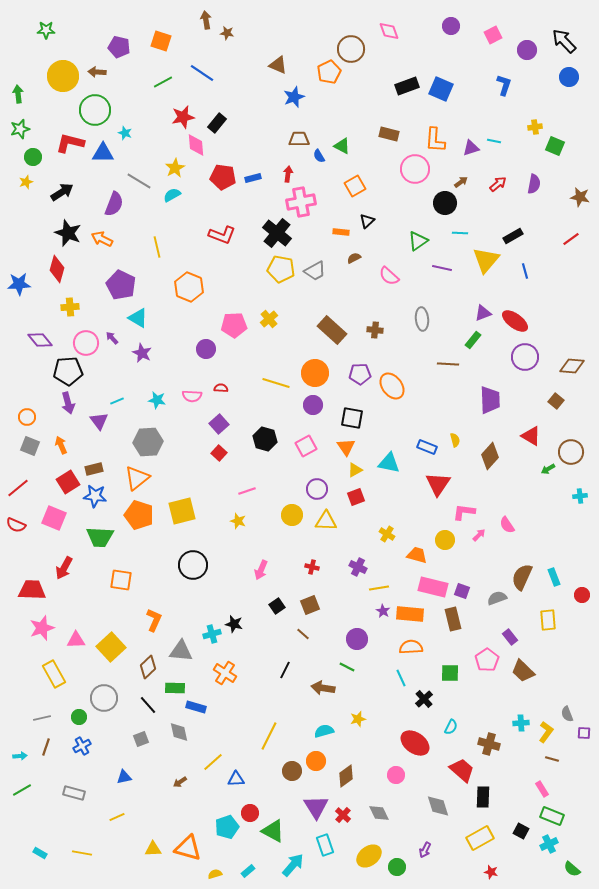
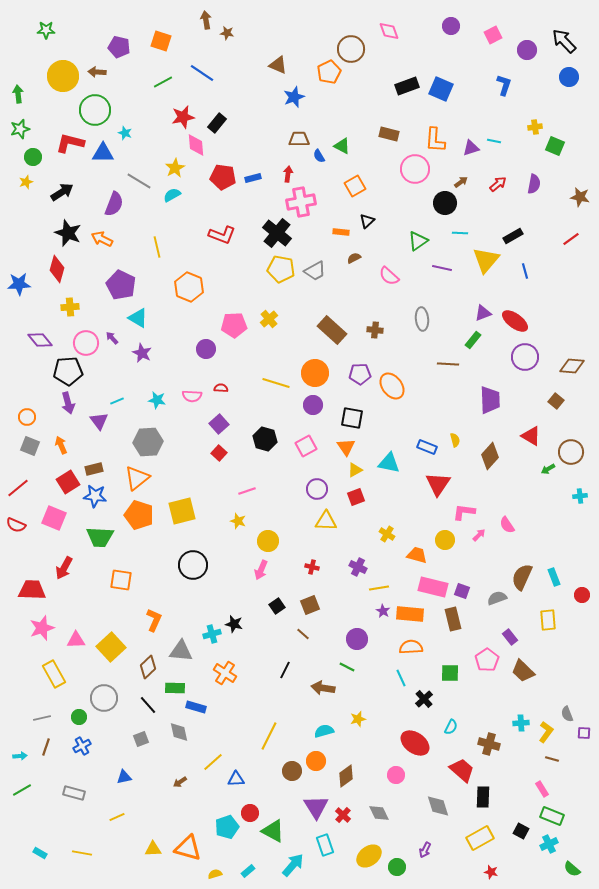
yellow circle at (292, 515): moved 24 px left, 26 px down
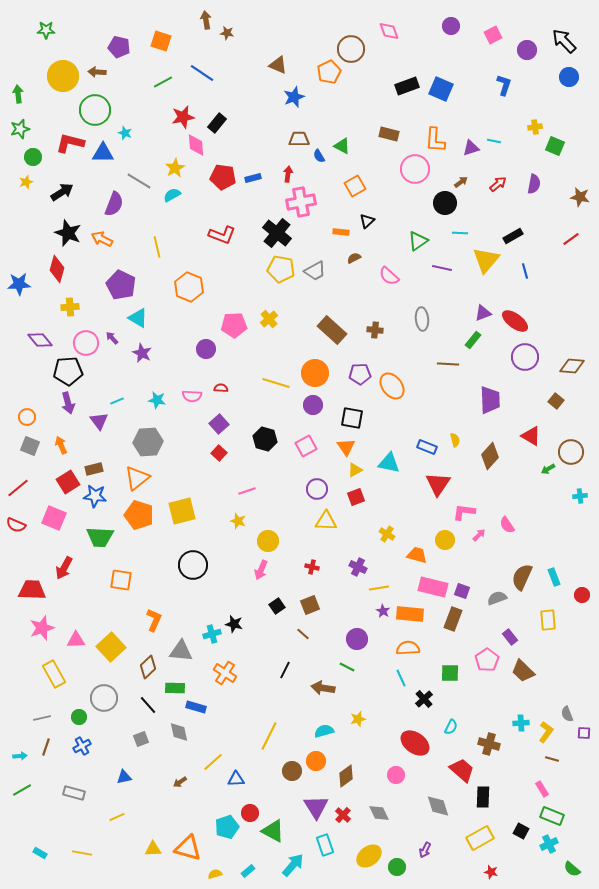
brown rectangle at (453, 619): rotated 35 degrees clockwise
orange semicircle at (411, 647): moved 3 px left, 1 px down
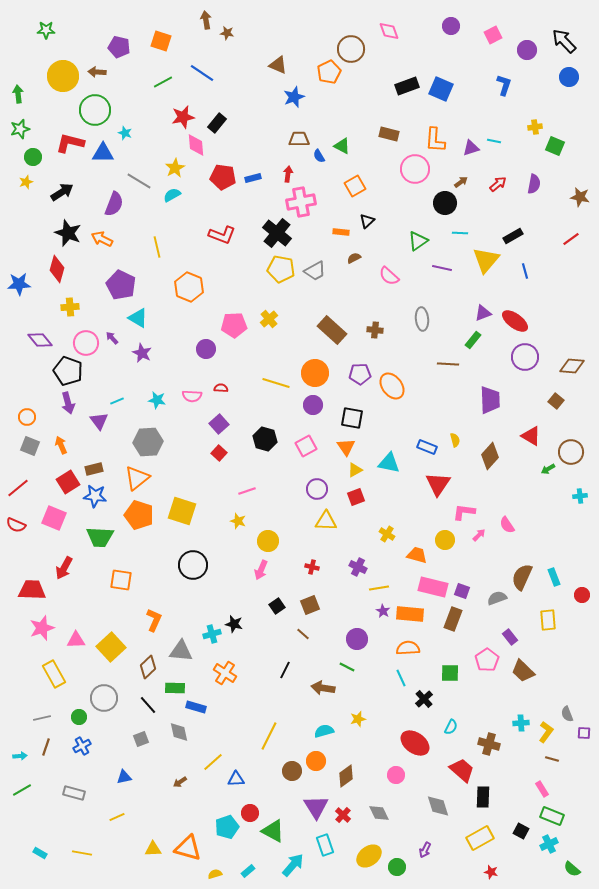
black pentagon at (68, 371): rotated 24 degrees clockwise
yellow square at (182, 511): rotated 32 degrees clockwise
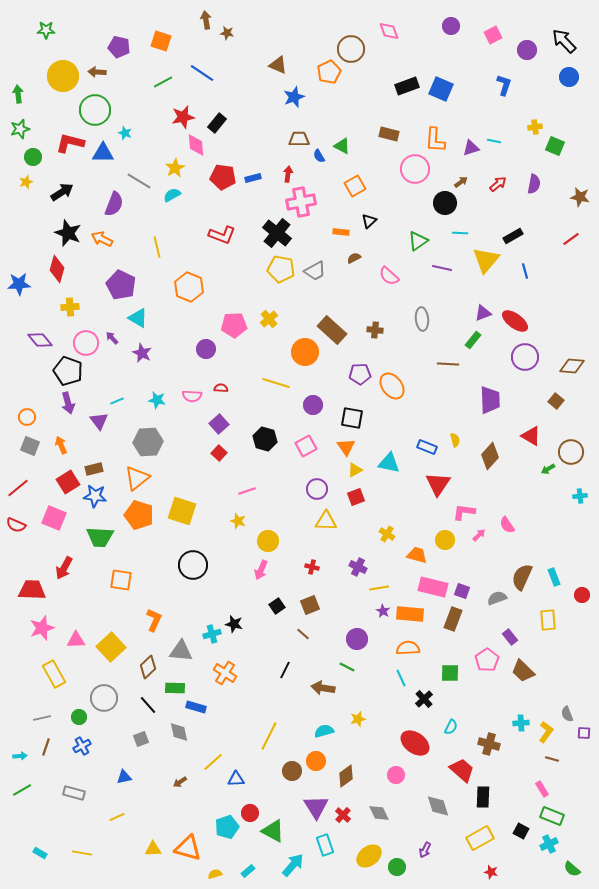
black triangle at (367, 221): moved 2 px right
orange circle at (315, 373): moved 10 px left, 21 px up
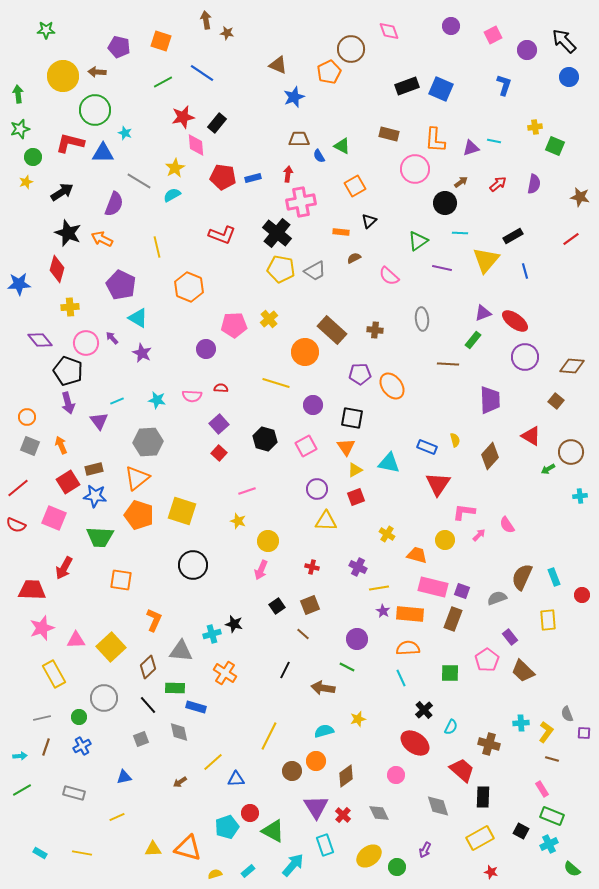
black cross at (424, 699): moved 11 px down
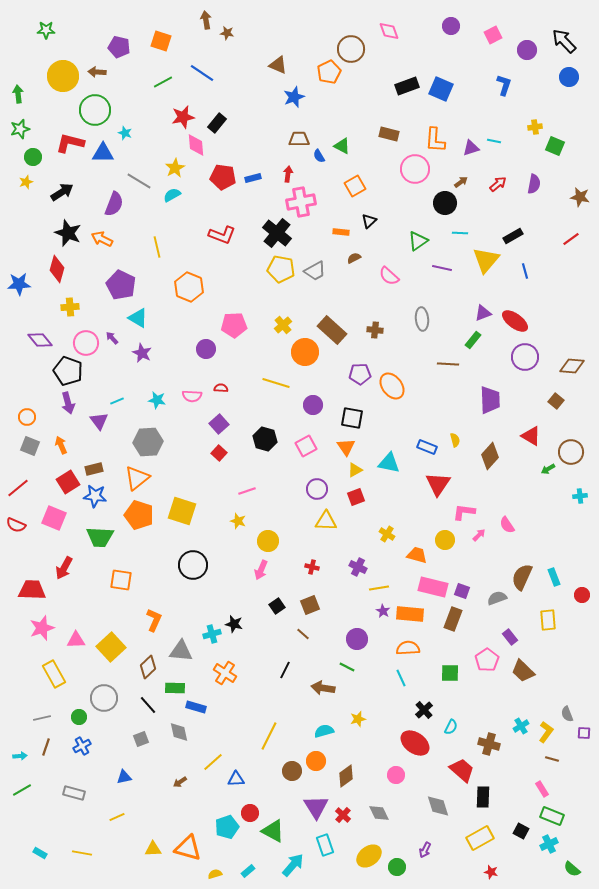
yellow cross at (269, 319): moved 14 px right, 6 px down
cyan cross at (521, 723): moved 3 px down; rotated 28 degrees counterclockwise
